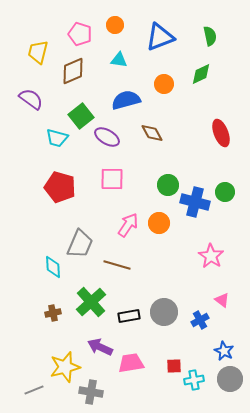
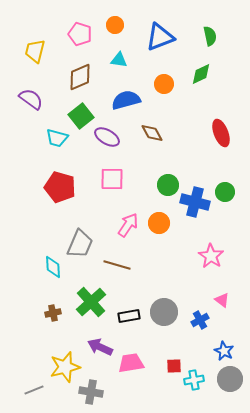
yellow trapezoid at (38, 52): moved 3 px left, 1 px up
brown diamond at (73, 71): moved 7 px right, 6 px down
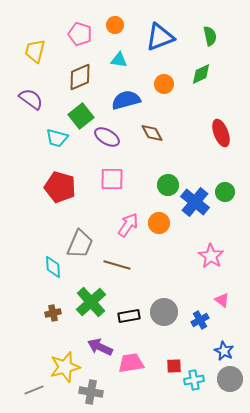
blue cross at (195, 202): rotated 24 degrees clockwise
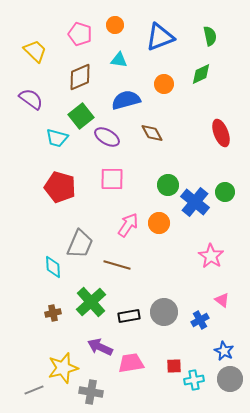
yellow trapezoid at (35, 51): rotated 120 degrees clockwise
yellow star at (65, 367): moved 2 px left, 1 px down
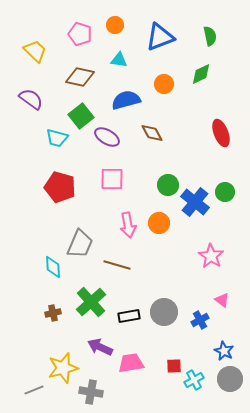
brown diamond at (80, 77): rotated 36 degrees clockwise
pink arrow at (128, 225): rotated 135 degrees clockwise
cyan cross at (194, 380): rotated 18 degrees counterclockwise
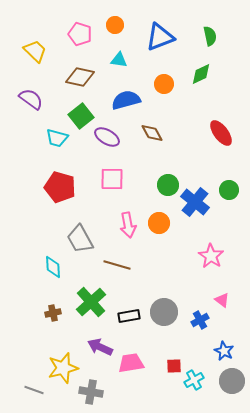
red ellipse at (221, 133): rotated 16 degrees counterclockwise
green circle at (225, 192): moved 4 px right, 2 px up
gray trapezoid at (80, 244): moved 5 px up; rotated 128 degrees clockwise
gray circle at (230, 379): moved 2 px right, 2 px down
gray line at (34, 390): rotated 42 degrees clockwise
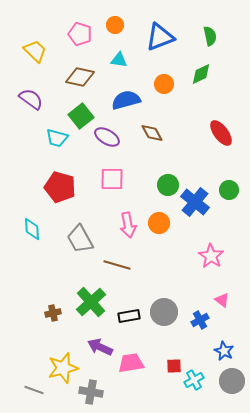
cyan diamond at (53, 267): moved 21 px left, 38 px up
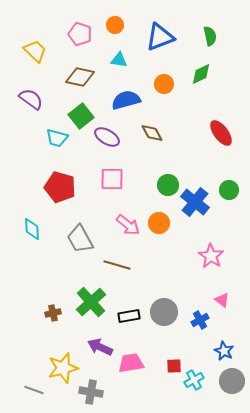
pink arrow at (128, 225): rotated 40 degrees counterclockwise
